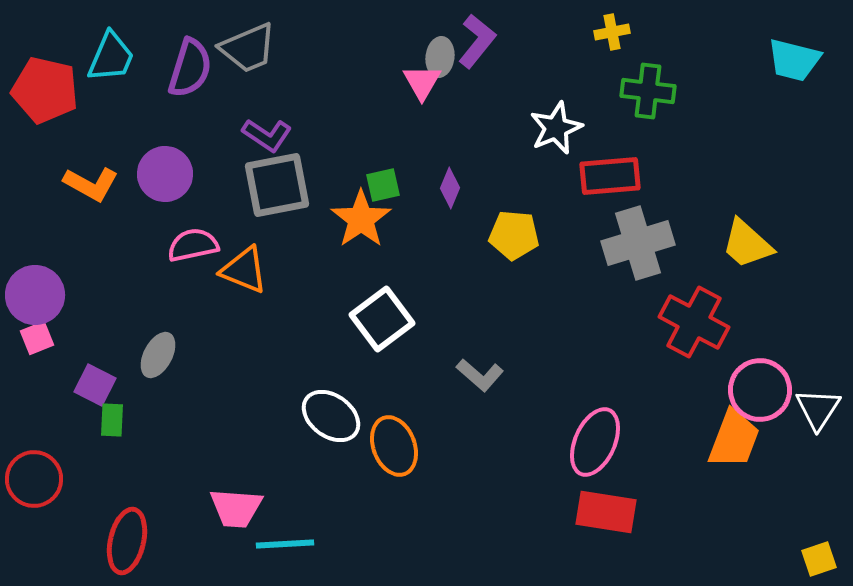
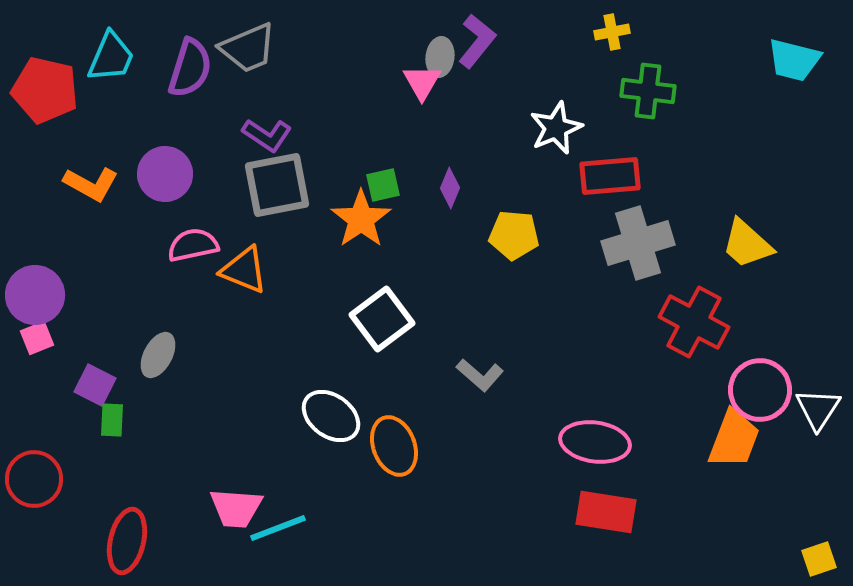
pink ellipse at (595, 442): rotated 74 degrees clockwise
cyan line at (285, 544): moved 7 px left, 16 px up; rotated 18 degrees counterclockwise
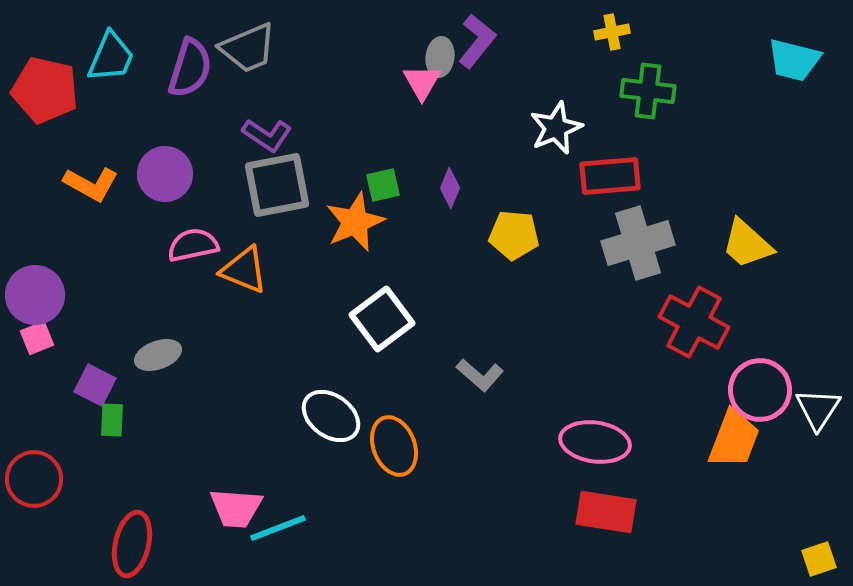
orange star at (361, 219): moved 6 px left, 3 px down; rotated 12 degrees clockwise
gray ellipse at (158, 355): rotated 42 degrees clockwise
red ellipse at (127, 541): moved 5 px right, 3 px down
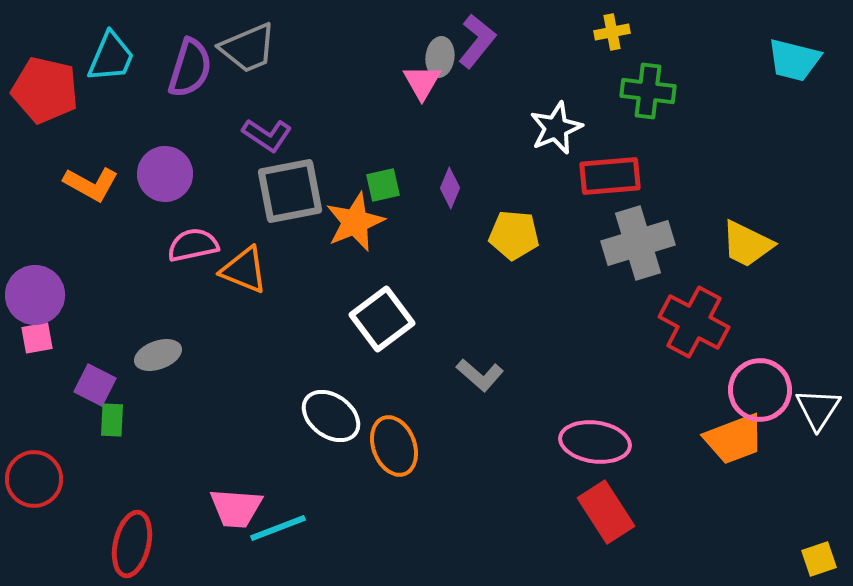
gray square at (277, 185): moved 13 px right, 6 px down
yellow trapezoid at (747, 244): rotated 16 degrees counterclockwise
pink square at (37, 338): rotated 12 degrees clockwise
orange trapezoid at (734, 439): rotated 48 degrees clockwise
red rectangle at (606, 512): rotated 48 degrees clockwise
